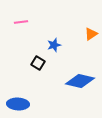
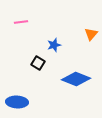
orange triangle: rotated 16 degrees counterclockwise
blue diamond: moved 4 px left, 2 px up; rotated 8 degrees clockwise
blue ellipse: moved 1 px left, 2 px up
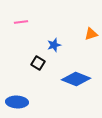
orange triangle: rotated 32 degrees clockwise
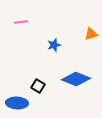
black square: moved 23 px down
blue ellipse: moved 1 px down
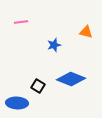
orange triangle: moved 5 px left, 2 px up; rotated 32 degrees clockwise
blue diamond: moved 5 px left
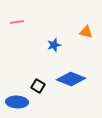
pink line: moved 4 px left
blue ellipse: moved 1 px up
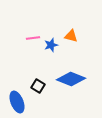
pink line: moved 16 px right, 16 px down
orange triangle: moved 15 px left, 4 px down
blue star: moved 3 px left
blue ellipse: rotated 65 degrees clockwise
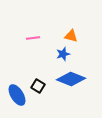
blue star: moved 12 px right, 9 px down
blue ellipse: moved 7 px up; rotated 10 degrees counterclockwise
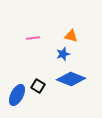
blue ellipse: rotated 60 degrees clockwise
